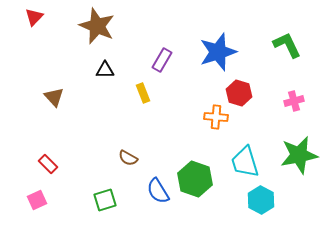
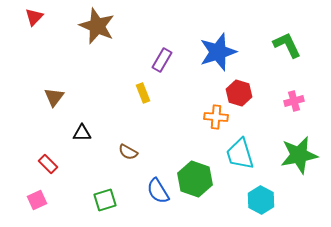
black triangle: moved 23 px left, 63 px down
brown triangle: rotated 20 degrees clockwise
brown semicircle: moved 6 px up
cyan trapezoid: moved 5 px left, 8 px up
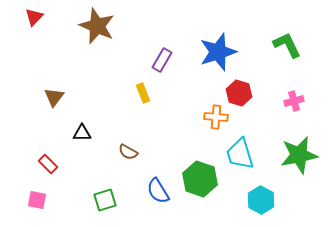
green hexagon: moved 5 px right
pink square: rotated 36 degrees clockwise
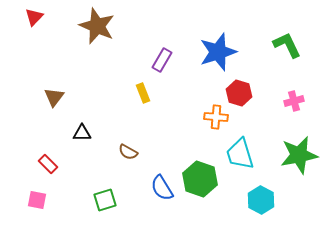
blue semicircle: moved 4 px right, 3 px up
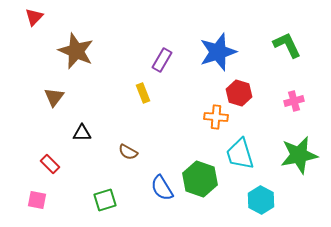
brown star: moved 21 px left, 25 px down
red rectangle: moved 2 px right
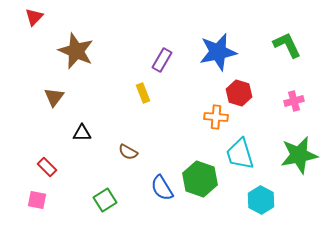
blue star: rotated 6 degrees clockwise
red rectangle: moved 3 px left, 3 px down
green square: rotated 15 degrees counterclockwise
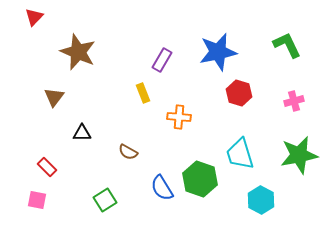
brown star: moved 2 px right, 1 px down
orange cross: moved 37 px left
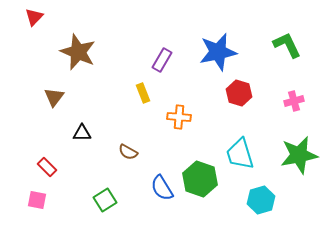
cyan hexagon: rotated 16 degrees clockwise
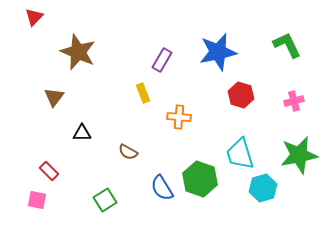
red hexagon: moved 2 px right, 2 px down
red rectangle: moved 2 px right, 4 px down
cyan hexagon: moved 2 px right, 12 px up
